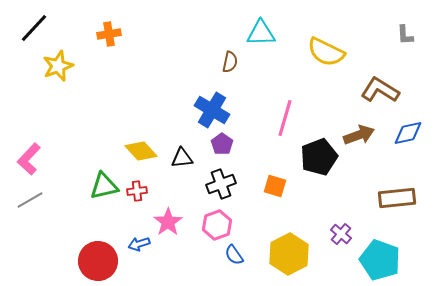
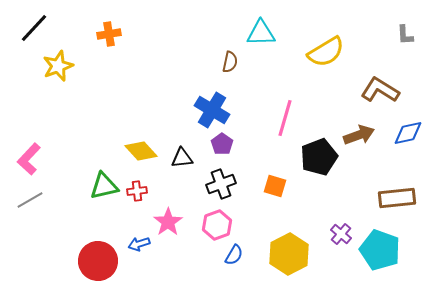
yellow semicircle: rotated 57 degrees counterclockwise
blue semicircle: rotated 115 degrees counterclockwise
cyan pentagon: moved 10 px up
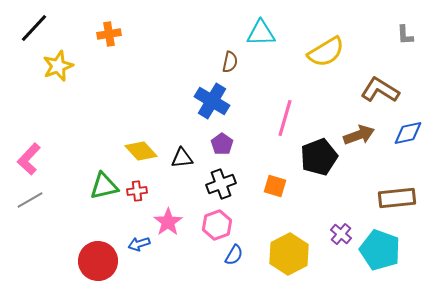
blue cross: moved 9 px up
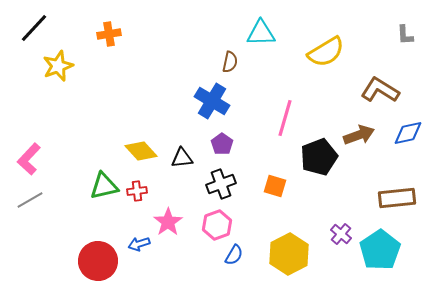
cyan pentagon: rotated 18 degrees clockwise
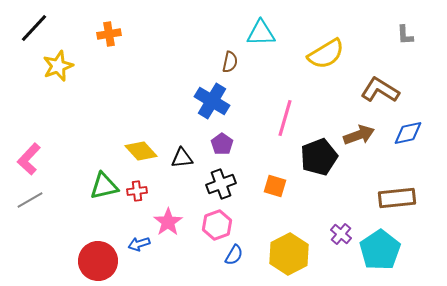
yellow semicircle: moved 2 px down
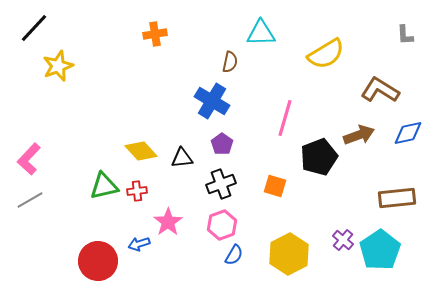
orange cross: moved 46 px right
pink hexagon: moved 5 px right
purple cross: moved 2 px right, 6 px down
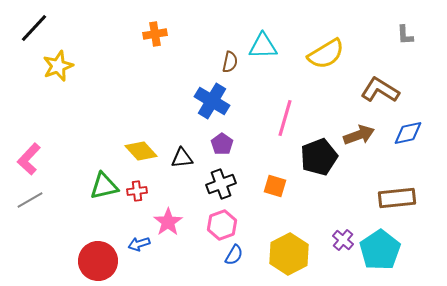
cyan triangle: moved 2 px right, 13 px down
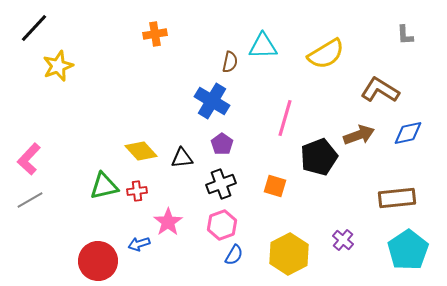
cyan pentagon: moved 28 px right
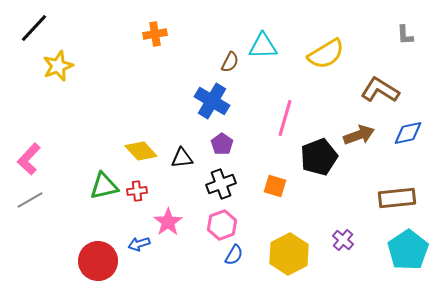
brown semicircle: rotated 15 degrees clockwise
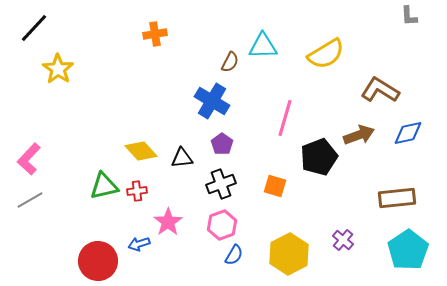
gray L-shape: moved 4 px right, 19 px up
yellow star: moved 3 px down; rotated 16 degrees counterclockwise
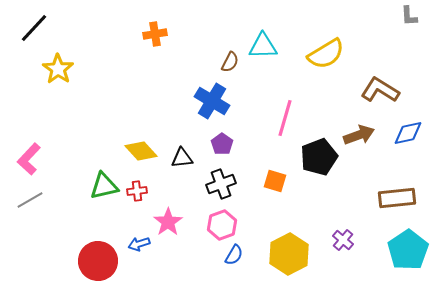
orange square: moved 5 px up
